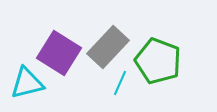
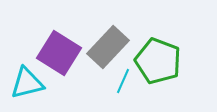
cyan line: moved 3 px right, 2 px up
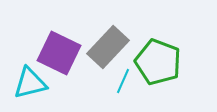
purple square: rotated 6 degrees counterclockwise
green pentagon: moved 1 px down
cyan triangle: moved 3 px right
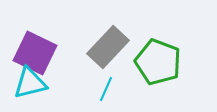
purple square: moved 24 px left
cyan line: moved 17 px left, 8 px down
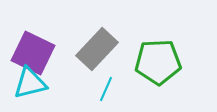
gray rectangle: moved 11 px left, 2 px down
purple square: moved 2 px left
green pentagon: rotated 24 degrees counterclockwise
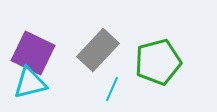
gray rectangle: moved 1 px right, 1 px down
green pentagon: rotated 12 degrees counterclockwise
cyan line: moved 6 px right
